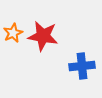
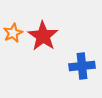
red star: rotated 24 degrees clockwise
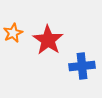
red star: moved 5 px right, 4 px down
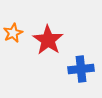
blue cross: moved 1 px left, 3 px down
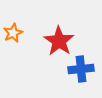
red star: moved 11 px right, 1 px down
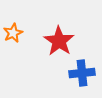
blue cross: moved 1 px right, 4 px down
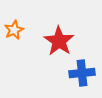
orange star: moved 1 px right, 3 px up
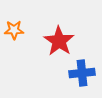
orange star: rotated 24 degrees clockwise
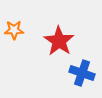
blue cross: rotated 25 degrees clockwise
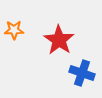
red star: moved 1 px up
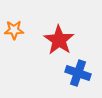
blue cross: moved 4 px left
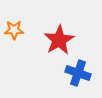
red star: rotated 8 degrees clockwise
